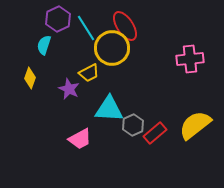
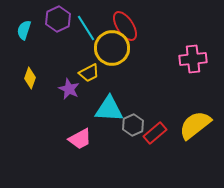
cyan semicircle: moved 20 px left, 15 px up
pink cross: moved 3 px right
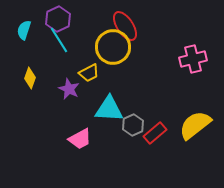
cyan line: moved 27 px left, 12 px down
yellow circle: moved 1 px right, 1 px up
pink cross: rotated 8 degrees counterclockwise
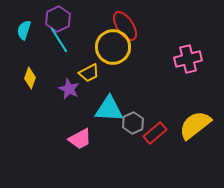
pink cross: moved 5 px left
gray hexagon: moved 2 px up
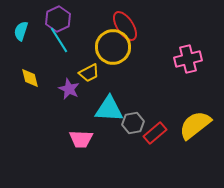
cyan semicircle: moved 3 px left, 1 px down
yellow diamond: rotated 35 degrees counterclockwise
gray hexagon: rotated 15 degrees clockwise
pink trapezoid: moved 1 px right; rotated 30 degrees clockwise
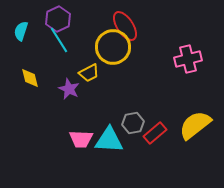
cyan triangle: moved 31 px down
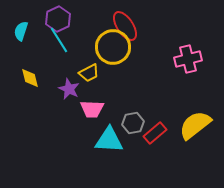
pink trapezoid: moved 11 px right, 30 px up
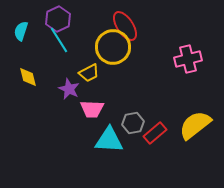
yellow diamond: moved 2 px left, 1 px up
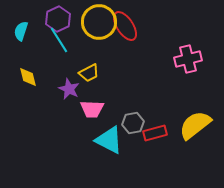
yellow circle: moved 14 px left, 25 px up
red rectangle: rotated 25 degrees clockwise
cyan triangle: rotated 24 degrees clockwise
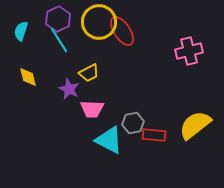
red ellipse: moved 3 px left, 5 px down
pink cross: moved 1 px right, 8 px up
red rectangle: moved 1 px left, 2 px down; rotated 20 degrees clockwise
